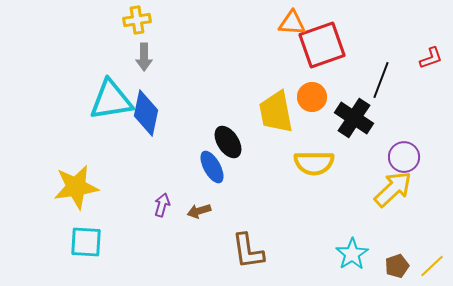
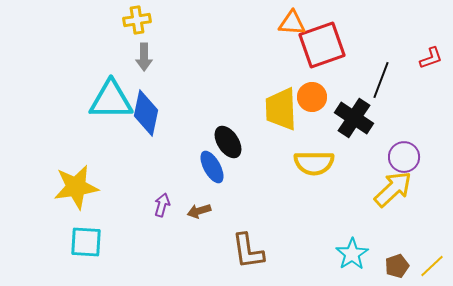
cyan triangle: rotated 9 degrees clockwise
yellow trapezoid: moved 5 px right, 3 px up; rotated 9 degrees clockwise
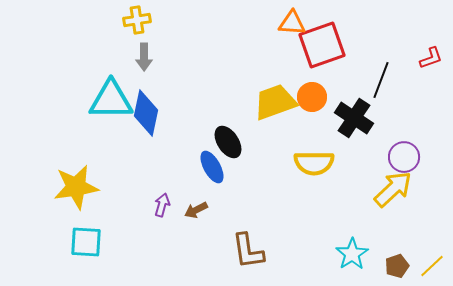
yellow trapezoid: moved 6 px left, 7 px up; rotated 72 degrees clockwise
brown arrow: moved 3 px left, 1 px up; rotated 10 degrees counterclockwise
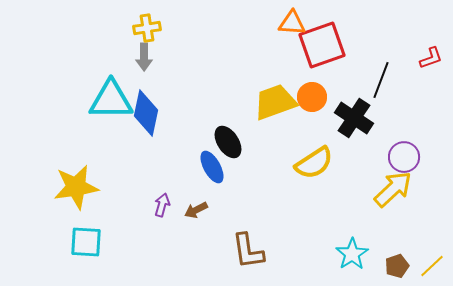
yellow cross: moved 10 px right, 8 px down
yellow semicircle: rotated 33 degrees counterclockwise
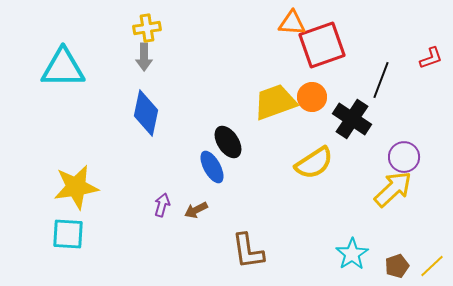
cyan triangle: moved 48 px left, 32 px up
black cross: moved 2 px left, 1 px down
cyan square: moved 18 px left, 8 px up
